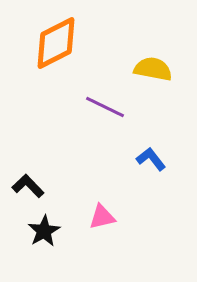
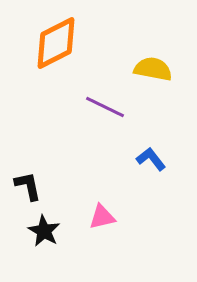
black L-shape: rotated 32 degrees clockwise
black star: rotated 12 degrees counterclockwise
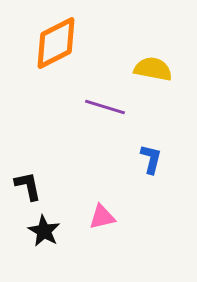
purple line: rotated 9 degrees counterclockwise
blue L-shape: rotated 52 degrees clockwise
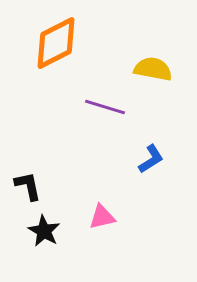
blue L-shape: rotated 44 degrees clockwise
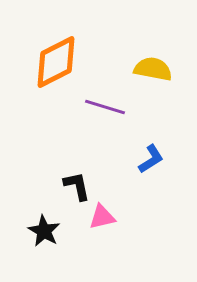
orange diamond: moved 19 px down
black L-shape: moved 49 px right
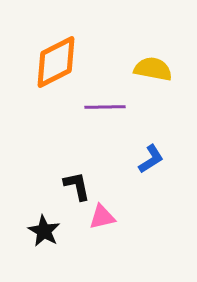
purple line: rotated 18 degrees counterclockwise
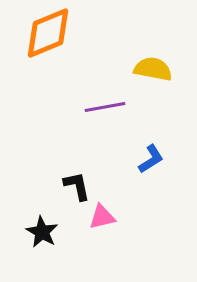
orange diamond: moved 8 px left, 29 px up; rotated 4 degrees clockwise
purple line: rotated 9 degrees counterclockwise
black star: moved 2 px left, 1 px down
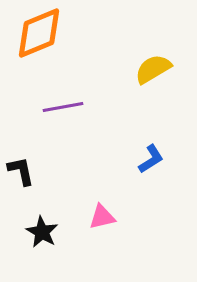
orange diamond: moved 9 px left
yellow semicircle: rotated 42 degrees counterclockwise
purple line: moved 42 px left
black L-shape: moved 56 px left, 15 px up
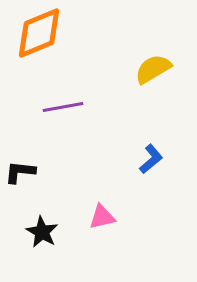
blue L-shape: rotated 8 degrees counterclockwise
black L-shape: moved 1 px left, 1 px down; rotated 72 degrees counterclockwise
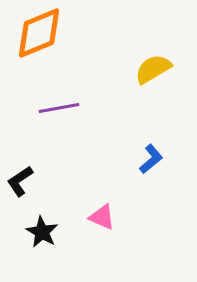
purple line: moved 4 px left, 1 px down
black L-shape: moved 9 px down; rotated 40 degrees counterclockwise
pink triangle: rotated 36 degrees clockwise
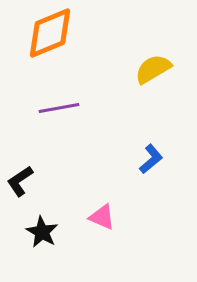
orange diamond: moved 11 px right
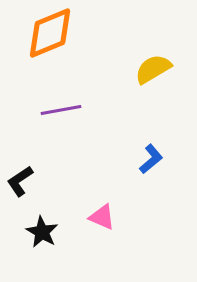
purple line: moved 2 px right, 2 px down
